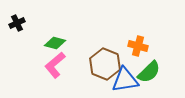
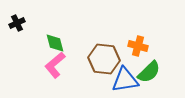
green diamond: rotated 60 degrees clockwise
brown hexagon: moved 1 px left, 5 px up; rotated 16 degrees counterclockwise
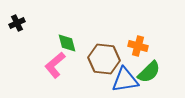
green diamond: moved 12 px right
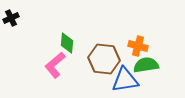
black cross: moved 6 px left, 5 px up
green diamond: rotated 20 degrees clockwise
green semicircle: moved 3 px left, 7 px up; rotated 145 degrees counterclockwise
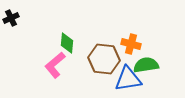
orange cross: moved 7 px left, 2 px up
blue triangle: moved 3 px right, 1 px up
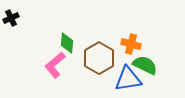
brown hexagon: moved 5 px left, 1 px up; rotated 24 degrees clockwise
green semicircle: moved 1 px left; rotated 35 degrees clockwise
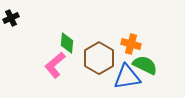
blue triangle: moved 1 px left, 2 px up
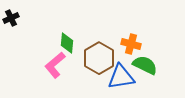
blue triangle: moved 6 px left
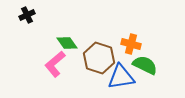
black cross: moved 16 px right, 3 px up
green diamond: rotated 40 degrees counterclockwise
brown hexagon: rotated 12 degrees counterclockwise
pink L-shape: moved 1 px up
